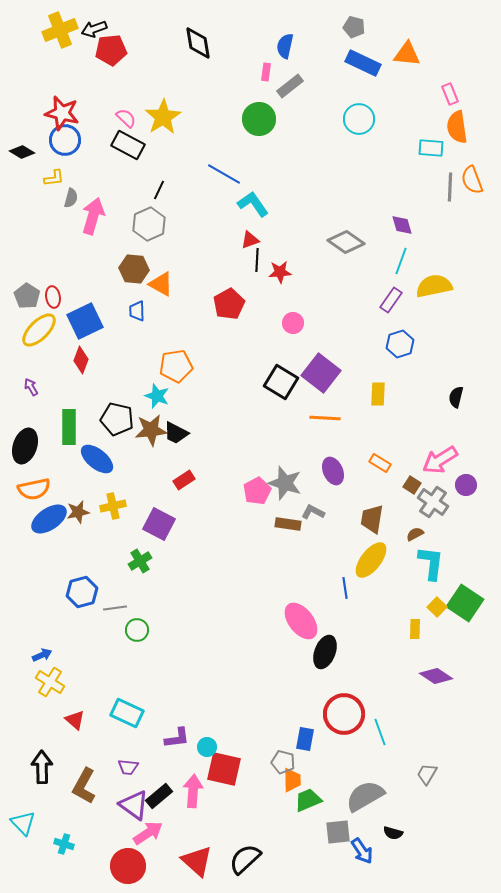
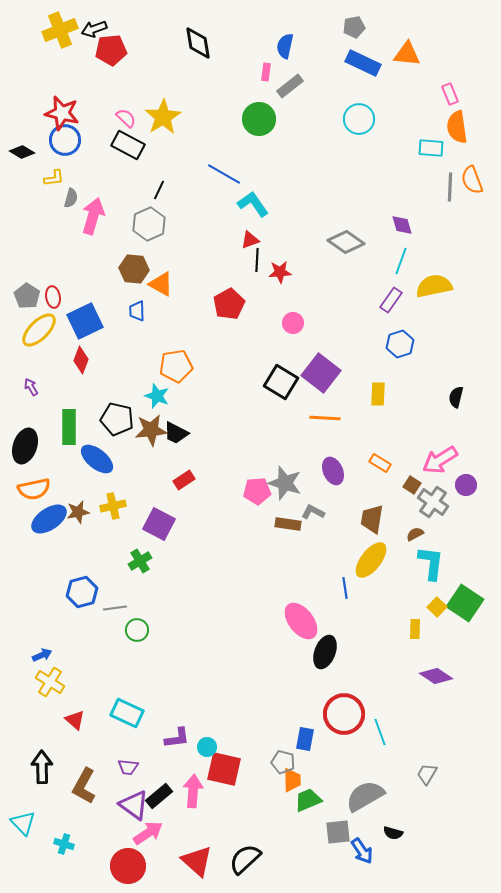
gray pentagon at (354, 27): rotated 25 degrees counterclockwise
pink pentagon at (257, 491): rotated 24 degrees clockwise
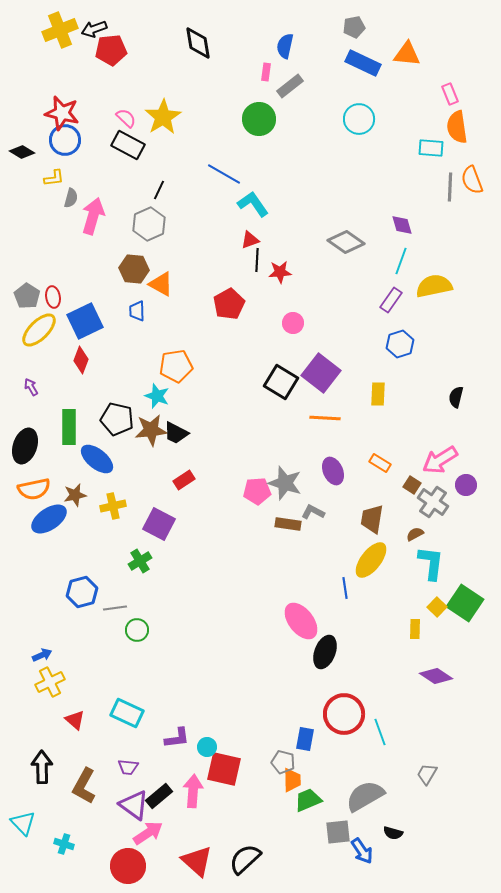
brown star at (78, 512): moved 3 px left, 17 px up
yellow cross at (50, 682): rotated 32 degrees clockwise
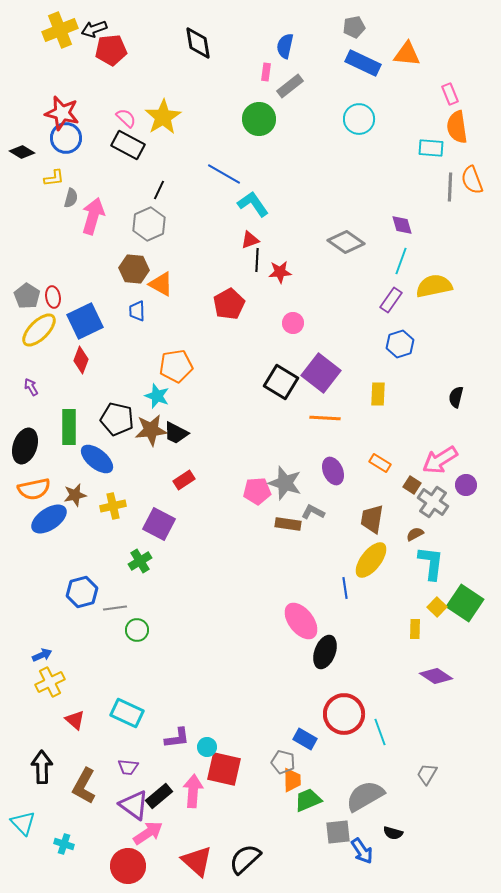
blue circle at (65, 140): moved 1 px right, 2 px up
blue rectangle at (305, 739): rotated 70 degrees counterclockwise
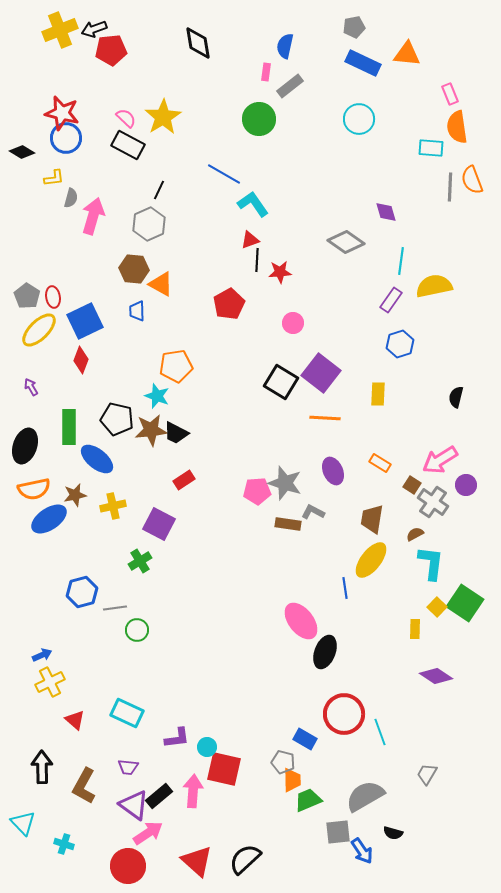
purple diamond at (402, 225): moved 16 px left, 13 px up
cyan line at (401, 261): rotated 12 degrees counterclockwise
